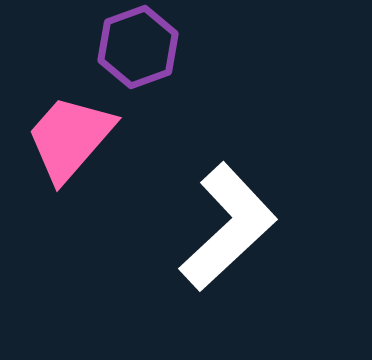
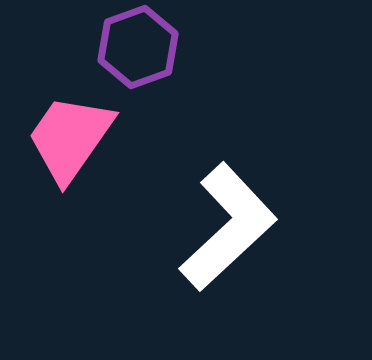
pink trapezoid: rotated 6 degrees counterclockwise
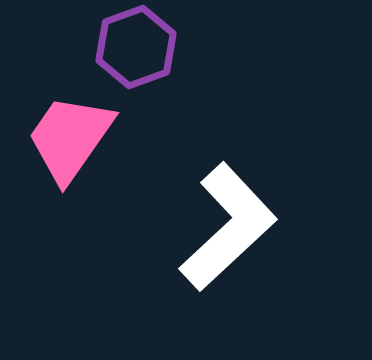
purple hexagon: moved 2 px left
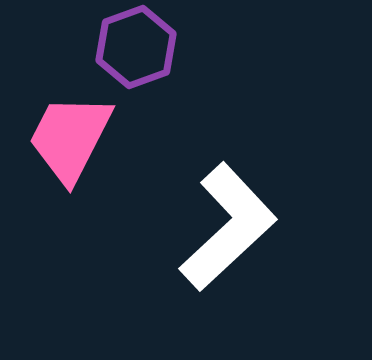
pink trapezoid: rotated 8 degrees counterclockwise
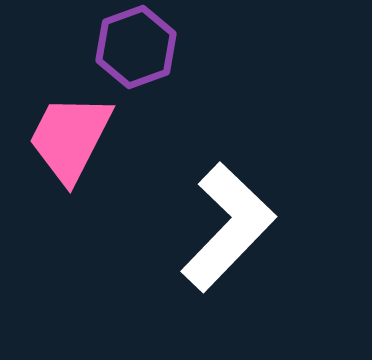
white L-shape: rotated 3 degrees counterclockwise
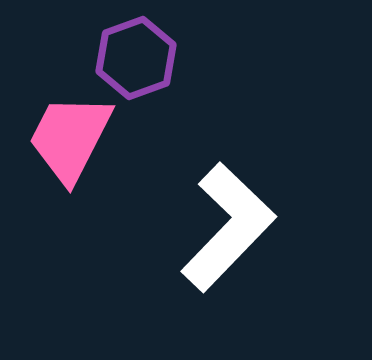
purple hexagon: moved 11 px down
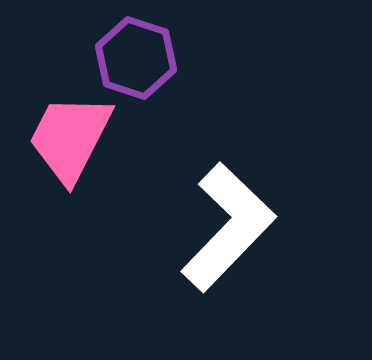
purple hexagon: rotated 22 degrees counterclockwise
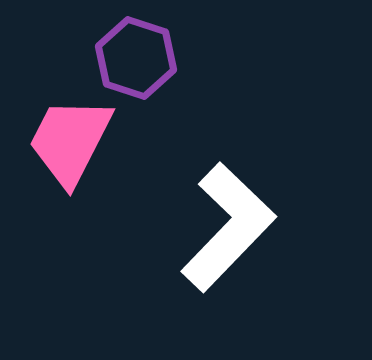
pink trapezoid: moved 3 px down
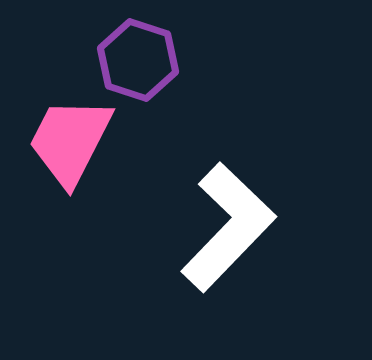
purple hexagon: moved 2 px right, 2 px down
